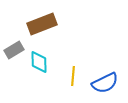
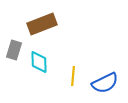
gray rectangle: rotated 42 degrees counterclockwise
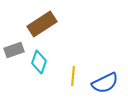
brown rectangle: rotated 12 degrees counterclockwise
gray rectangle: rotated 54 degrees clockwise
cyan diamond: rotated 20 degrees clockwise
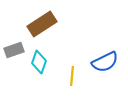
yellow line: moved 1 px left
blue semicircle: moved 21 px up
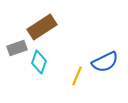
brown rectangle: moved 3 px down
gray rectangle: moved 3 px right, 2 px up
yellow line: moved 5 px right; rotated 18 degrees clockwise
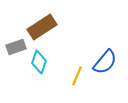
gray rectangle: moved 1 px left, 1 px up
blue semicircle: rotated 24 degrees counterclockwise
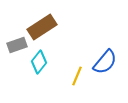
gray rectangle: moved 1 px right, 2 px up
cyan diamond: rotated 20 degrees clockwise
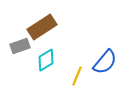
gray rectangle: moved 3 px right, 1 px down
cyan diamond: moved 7 px right, 2 px up; rotated 20 degrees clockwise
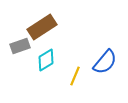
yellow line: moved 2 px left
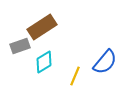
cyan diamond: moved 2 px left, 2 px down
